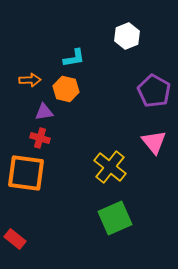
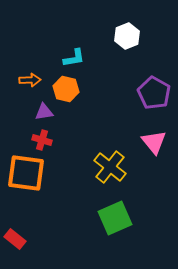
purple pentagon: moved 2 px down
red cross: moved 2 px right, 2 px down
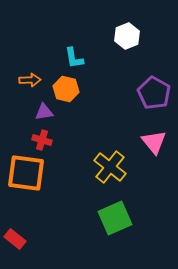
cyan L-shape: rotated 90 degrees clockwise
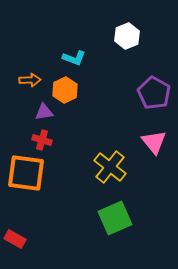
cyan L-shape: rotated 60 degrees counterclockwise
orange hexagon: moved 1 px left, 1 px down; rotated 20 degrees clockwise
red rectangle: rotated 10 degrees counterclockwise
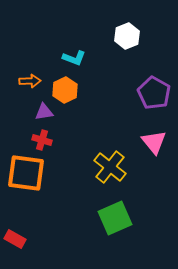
orange arrow: moved 1 px down
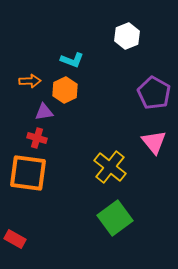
cyan L-shape: moved 2 px left, 2 px down
red cross: moved 5 px left, 2 px up
orange square: moved 2 px right
green square: rotated 12 degrees counterclockwise
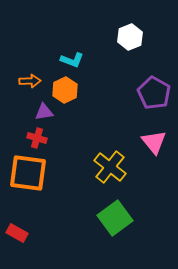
white hexagon: moved 3 px right, 1 px down
red rectangle: moved 2 px right, 6 px up
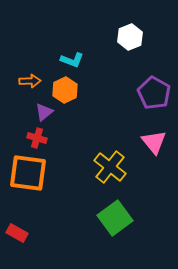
purple triangle: rotated 30 degrees counterclockwise
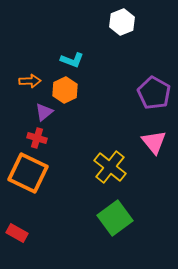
white hexagon: moved 8 px left, 15 px up
orange square: rotated 18 degrees clockwise
